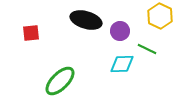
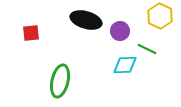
cyan diamond: moved 3 px right, 1 px down
green ellipse: rotated 32 degrees counterclockwise
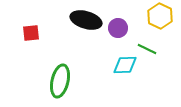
purple circle: moved 2 px left, 3 px up
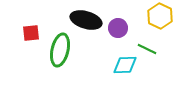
green ellipse: moved 31 px up
